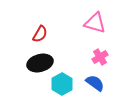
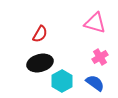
cyan hexagon: moved 3 px up
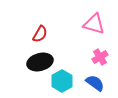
pink triangle: moved 1 px left, 1 px down
black ellipse: moved 1 px up
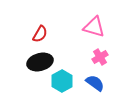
pink triangle: moved 3 px down
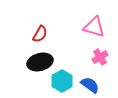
blue semicircle: moved 5 px left, 2 px down
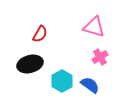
black ellipse: moved 10 px left, 2 px down
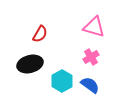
pink cross: moved 9 px left
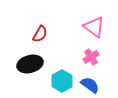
pink triangle: rotated 20 degrees clockwise
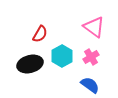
cyan hexagon: moved 25 px up
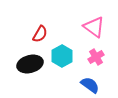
pink cross: moved 5 px right
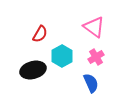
black ellipse: moved 3 px right, 6 px down
blue semicircle: moved 1 px right, 2 px up; rotated 30 degrees clockwise
